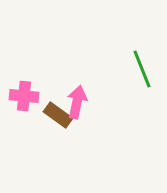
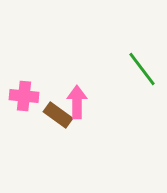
green line: rotated 15 degrees counterclockwise
pink arrow: rotated 12 degrees counterclockwise
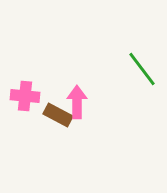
pink cross: moved 1 px right
brown rectangle: rotated 8 degrees counterclockwise
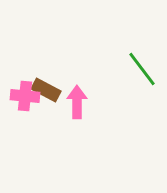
brown rectangle: moved 12 px left, 25 px up
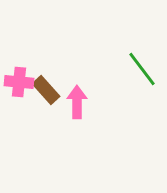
brown rectangle: rotated 20 degrees clockwise
pink cross: moved 6 px left, 14 px up
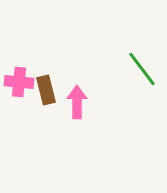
brown rectangle: rotated 28 degrees clockwise
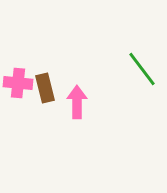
pink cross: moved 1 px left, 1 px down
brown rectangle: moved 1 px left, 2 px up
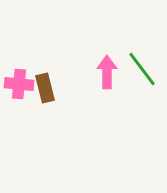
pink cross: moved 1 px right, 1 px down
pink arrow: moved 30 px right, 30 px up
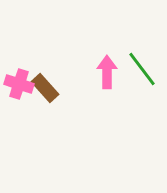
pink cross: rotated 12 degrees clockwise
brown rectangle: rotated 28 degrees counterclockwise
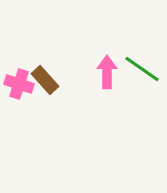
green line: rotated 18 degrees counterclockwise
brown rectangle: moved 8 px up
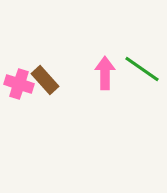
pink arrow: moved 2 px left, 1 px down
